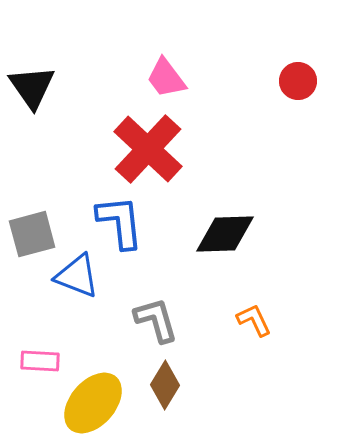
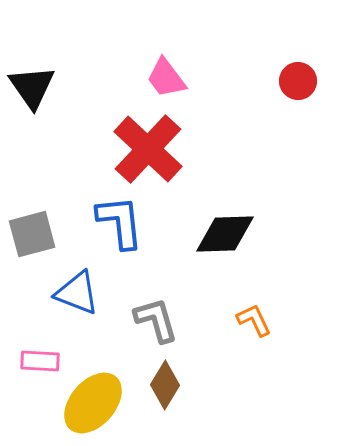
blue triangle: moved 17 px down
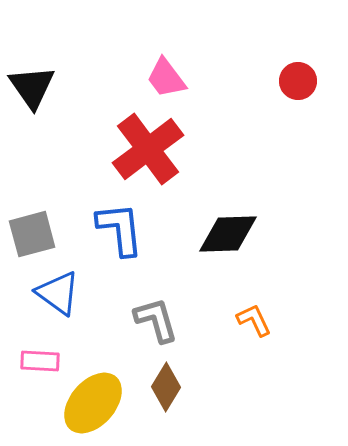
red cross: rotated 10 degrees clockwise
blue L-shape: moved 7 px down
black diamond: moved 3 px right
blue triangle: moved 19 px left; rotated 15 degrees clockwise
brown diamond: moved 1 px right, 2 px down
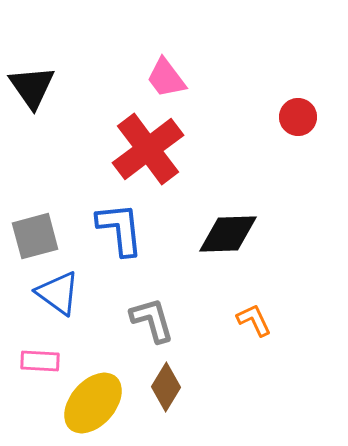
red circle: moved 36 px down
gray square: moved 3 px right, 2 px down
gray L-shape: moved 4 px left
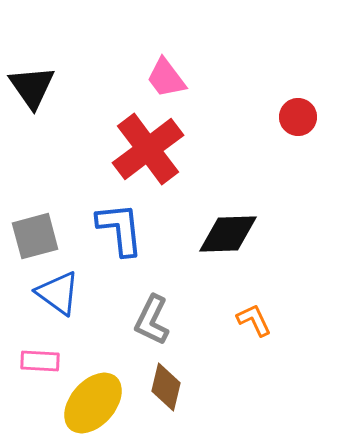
gray L-shape: rotated 138 degrees counterclockwise
brown diamond: rotated 18 degrees counterclockwise
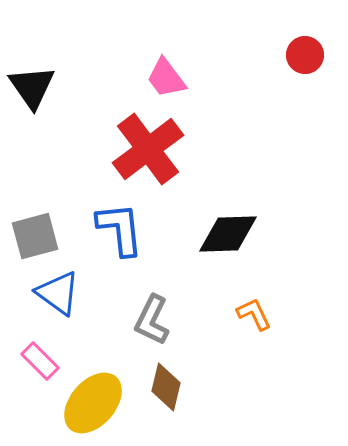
red circle: moved 7 px right, 62 px up
orange L-shape: moved 6 px up
pink rectangle: rotated 42 degrees clockwise
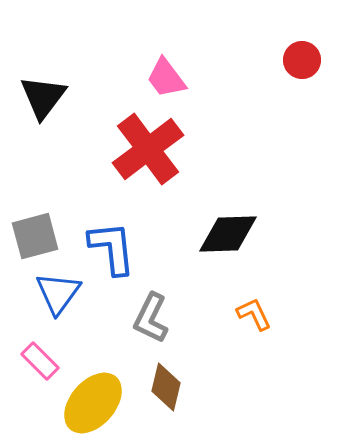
red circle: moved 3 px left, 5 px down
black triangle: moved 11 px right, 10 px down; rotated 12 degrees clockwise
blue L-shape: moved 8 px left, 19 px down
blue triangle: rotated 30 degrees clockwise
gray L-shape: moved 1 px left, 2 px up
